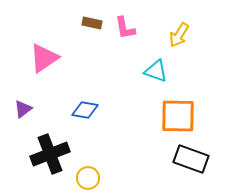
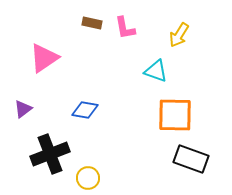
orange square: moved 3 px left, 1 px up
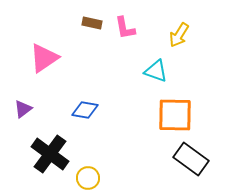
black cross: rotated 33 degrees counterclockwise
black rectangle: rotated 16 degrees clockwise
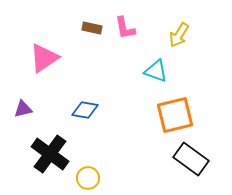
brown rectangle: moved 5 px down
purple triangle: rotated 24 degrees clockwise
orange square: rotated 15 degrees counterclockwise
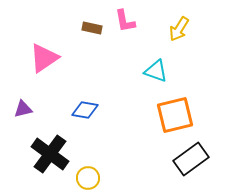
pink L-shape: moved 7 px up
yellow arrow: moved 6 px up
black rectangle: rotated 72 degrees counterclockwise
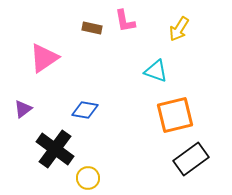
purple triangle: rotated 24 degrees counterclockwise
black cross: moved 5 px right, 5 px up
